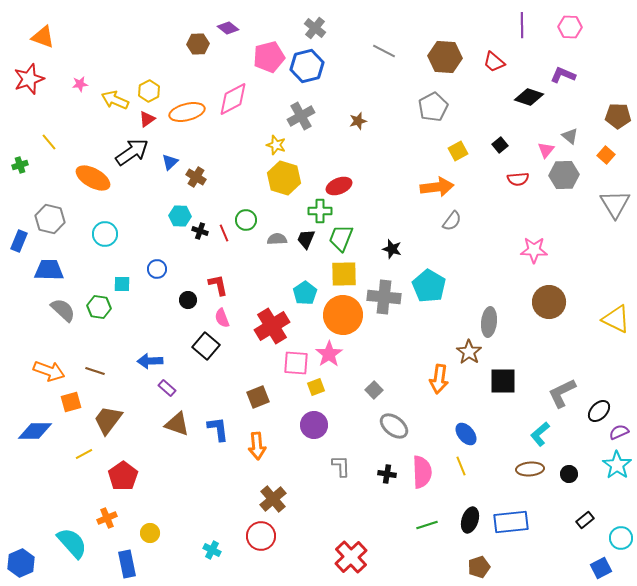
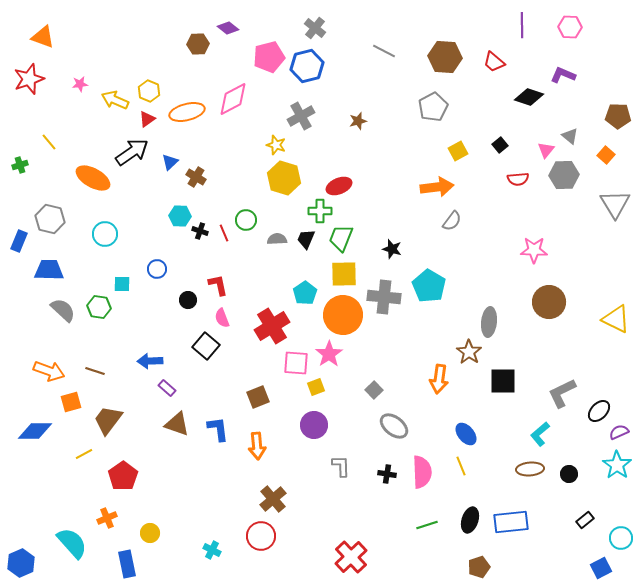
yellow hexagon at (149, 91): rotated 10 degrees counterclockwise
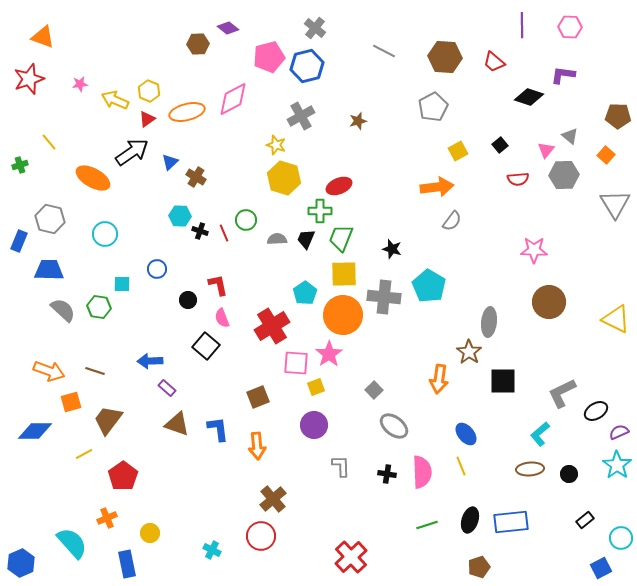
purple L-shape at (563, 75): rotated 15 degrees counterclockwise
black ellipse at (599, 411): moved 3 px left; rotated 15 degrees clockwise
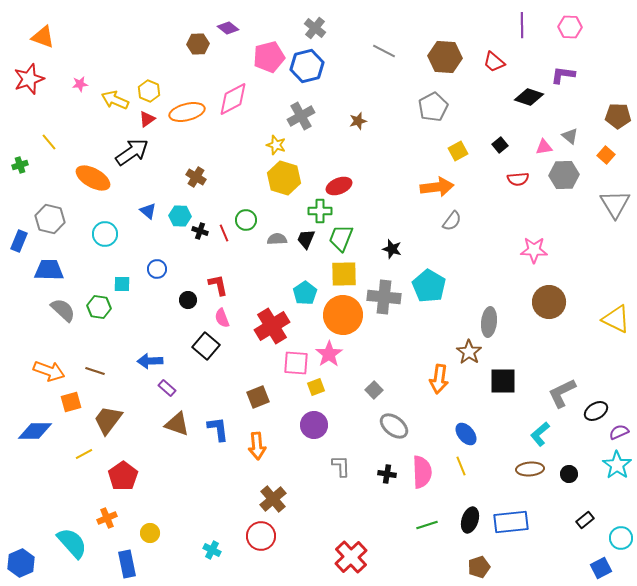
pink triangle at (546, 150): moved 2 px left, 3 px up; rotated 42 degrees clockwise
blue triangle at (170, 162): moved 22 px left, 49 px down; rotated 36 degrees counterclockwise
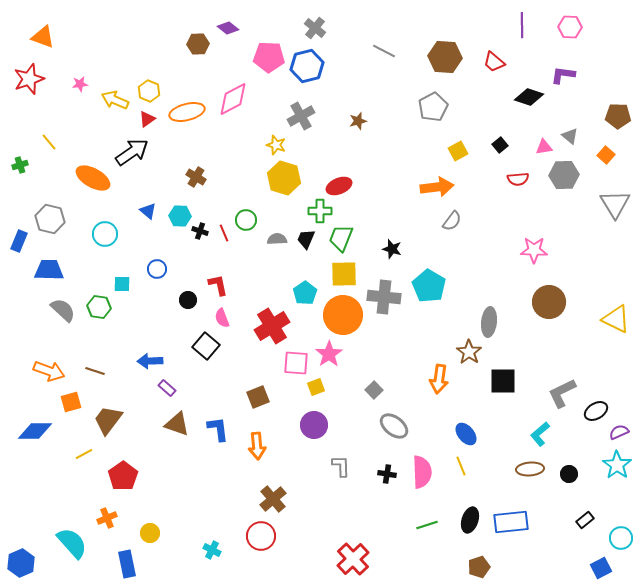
pink pentagon at (269, 57): rotated 16 degrees clockwise
red cross at (351, 557): moved 2 px right, 2 px down
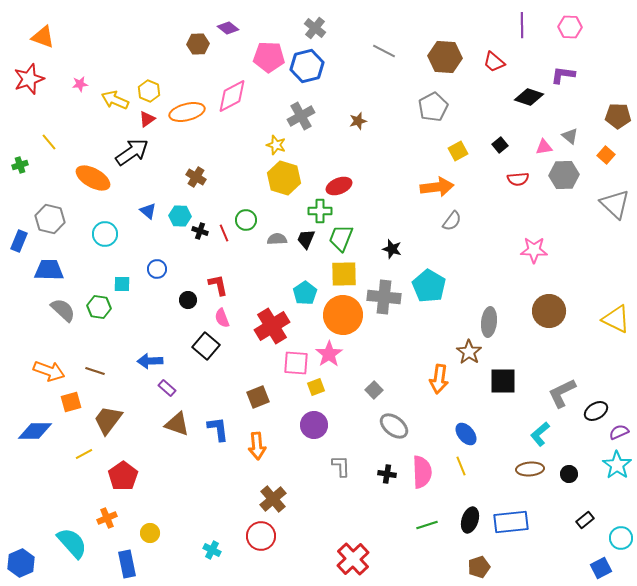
pink diamond at (233, 99): moved 1 px left, 3 px up
gray triangle at (615, 204): rotated 16 degrees counterclockwise
brown circle at (549, 302): moved 9 px down
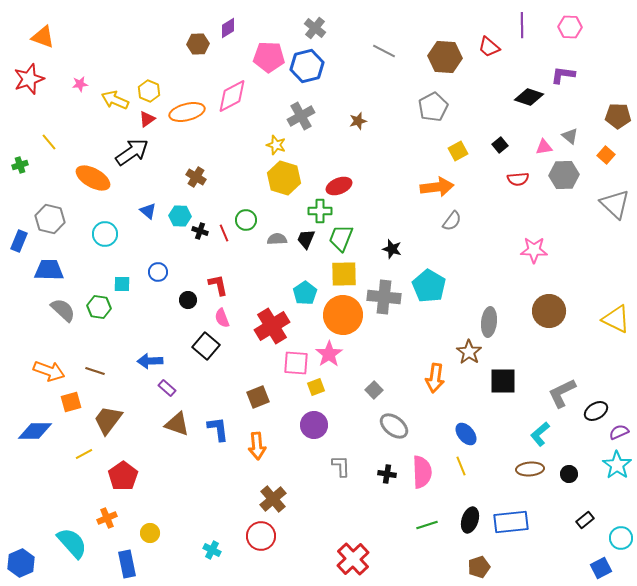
purple diamond at (228, 28): rotated 70 degrees counterclockwise
red trapezoid at (494, 62): moved 5 px left, 15 px up
blue circle at (157, 269): moved 1 px right, 3 px down
orange arrow at (439, 379): moved 4 px left, 1 px up
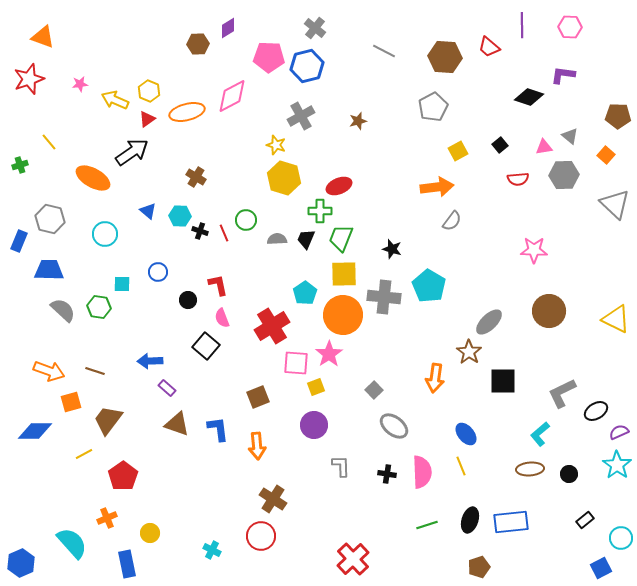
gray ellipse at (489, 322): rotated 40 degrees clockwise
brown cross at (273, 499): rotated 16 degrees counterclockwise
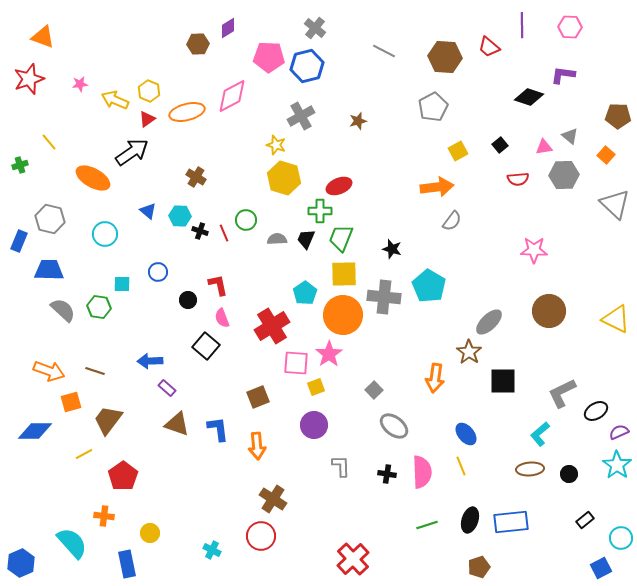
orange cross at (107, 518): moved 3 px left, 2 px up; rotated 30 degrees clockwise
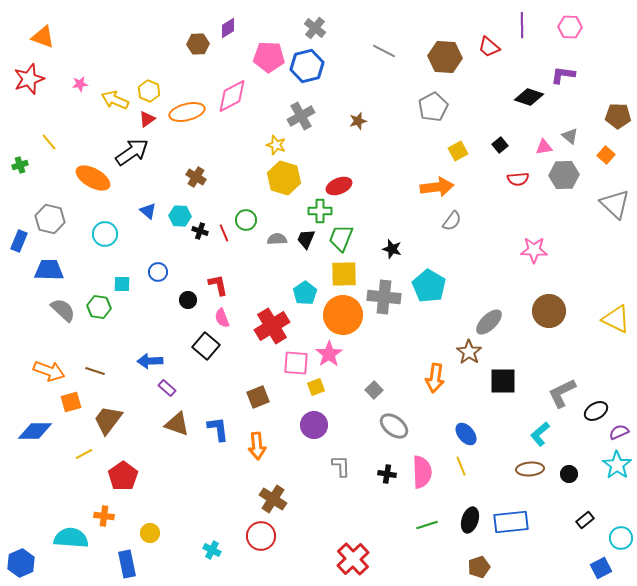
cyan semicircle at (72, 543): moved 1 px left, 5 px up; rotated 44 degrees counterclockwise
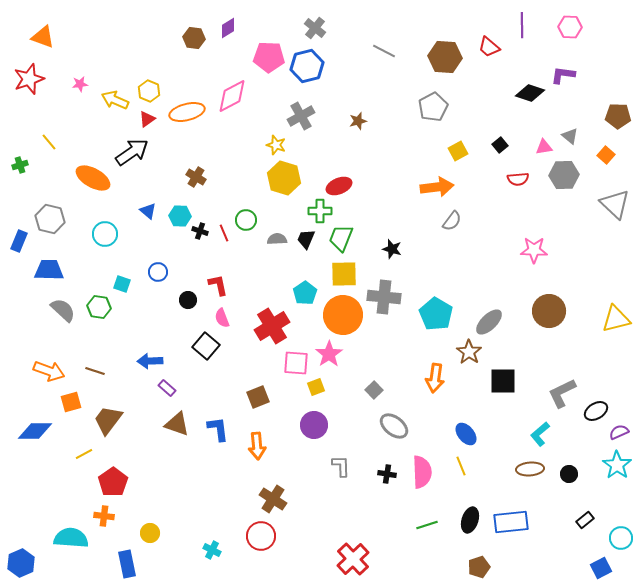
brown hexagon at (198, 44): moved 4 px left, 6 px up; rotated 10 degrees clockwise
black diamond at (529, 97): moved 1 px right, 4 px up
cyan square at (122, 284): rotated 18 degrees clockwise
cyan pentagon at (429, 286): moved 7 px right, 28 px down
yellow triangle at (616, 319): rotated 40 degrees counterclockwise
red pentagon at (123, 476): moved 10 px left, 6 px down
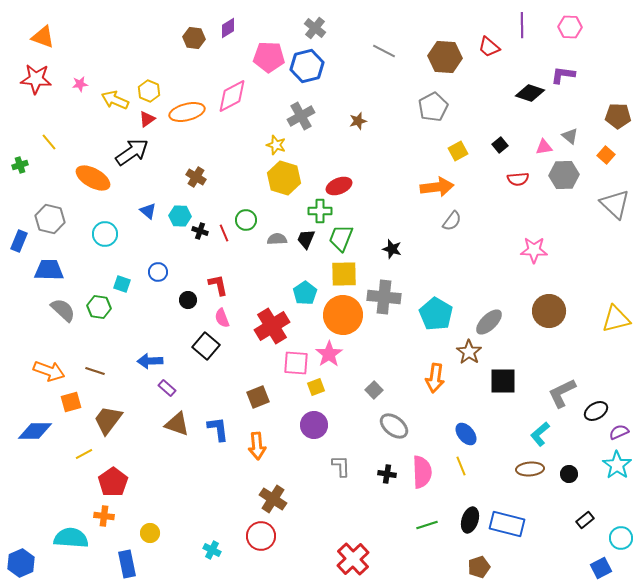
red star at (29, 79): moved 7 px right; rotated 24 degrees clockwise
blue rectangle at (511, 522): moved 4 px left, 2 px down; rotated 20 degrees clockwise
